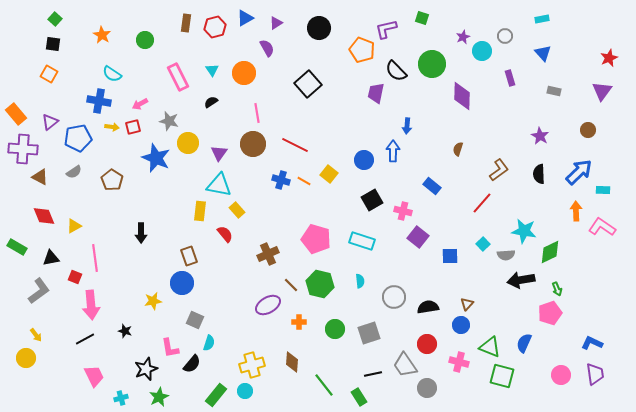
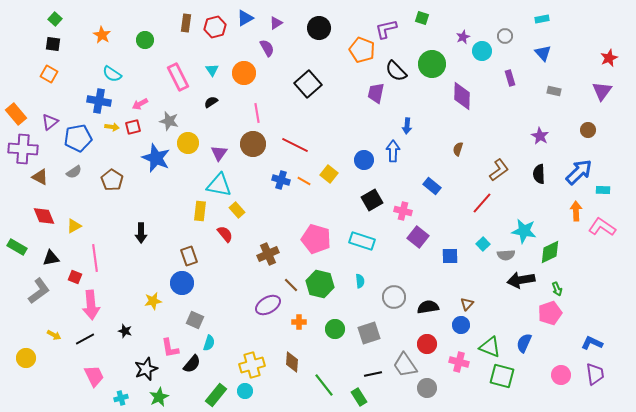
yellow arrow at (36, 335): moved 18 px right; rotated 24 degrees counterclockwise
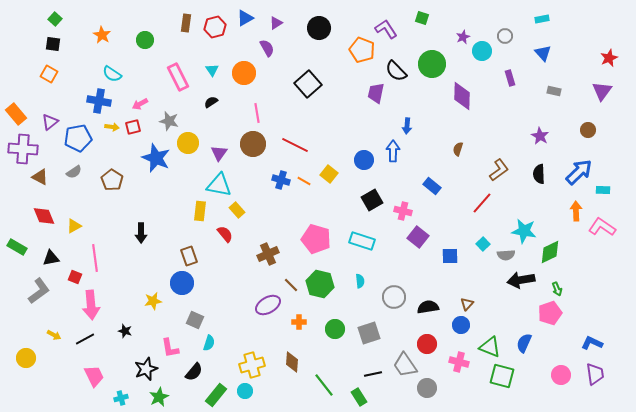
purple L-shape at (386, 29): rotated 70 degrees clockwise
black semicircle at (192, 364): moved 2 px right, 8 px down
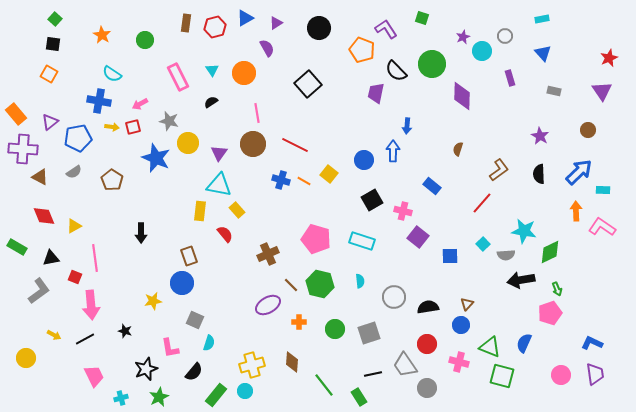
purple triangle at (602, 91): rotated 10 degrees counterclockwise
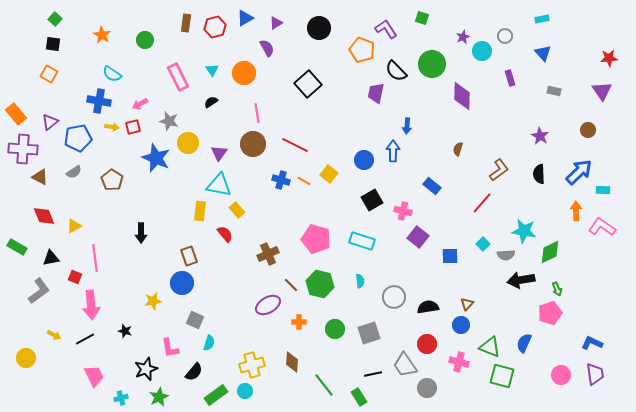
red star at (609, 58): rotated 18 degrees clockwise
green rectangle at (216, 395): rotated 15 degrees clockwise
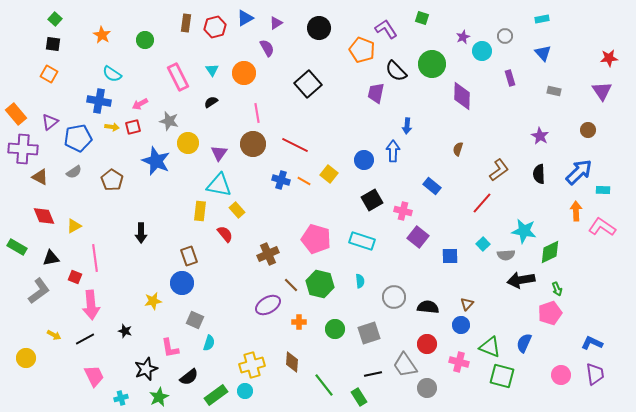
blue star at (156, 158): moved 3 px down
black semicircle at (428, 307): rotated 15 degrees clockwise
black semicircle at (194, 372): moved 5 px left, 5 px down; rotated 12 degrees clockwise
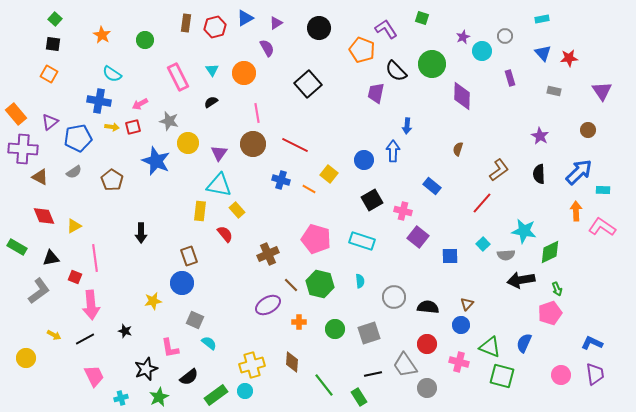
red star at (609, 58): moved 40 px left
orange line at (304, 181): moved 5 px right, 8 px down
cyan semicircle at (209, 343): rotated 70 degrees counterclockwise
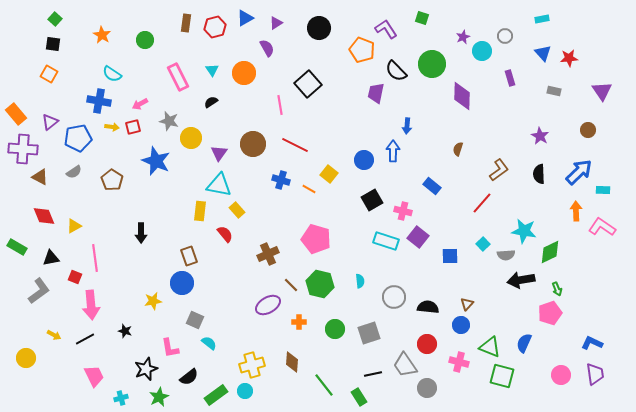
pink line at (257, 113): moved 23 px right, 8 px up
yellow circle at (188, 143): moved 3 px right, 5 px up
cyan rectangle at (362, 241): moved 24 px right
